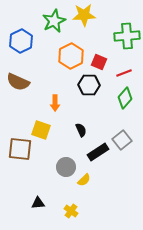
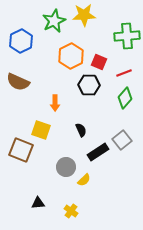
brown square: moved 1 px right, 1 px down; rotated 15 degrees clockwise
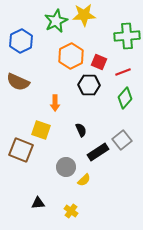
green star: moved 2 px right
red line: moved 1 px left, 1 px up
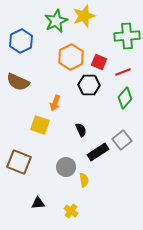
yellow star: moved 1 px down; rotated 15 degrees counterclockwise
orange hexagon: moved 1 px down
orange arrow: rotated 21 degrees clockwise
yellow square: moved 1 px left, 5 px up
brown square: moved 2 px left, 12 px down
yellow semicircle: rotated 56 degrees counterclockwise
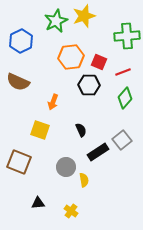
orange hexagon: rotated 20 degrees clockwise
orange arrow: moved 2 px left, 1 px up
yellow square: moved 5 px down
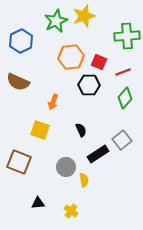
black rectangle: moved 2 px down
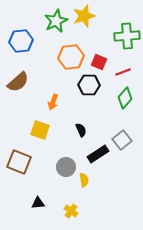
blue hexagon: rotated 20 degrees clockwise
brown semicircle: rotated 65 degrees counterclockwise
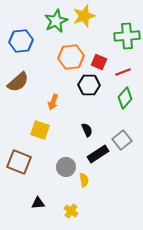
black semicircle: moved 6 px right
